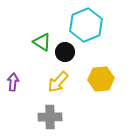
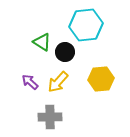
cyan hexagon: rotated 16 degrees clockwise
purple arrow: moved 17 px right; rotated 54 degrees counterclockwise
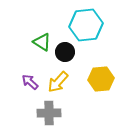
gray cross: moved 1 px left, 4 px up
